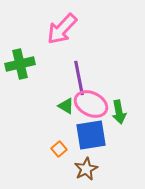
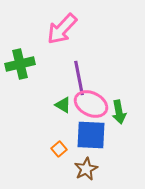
green triangle: moved 3 px left, 1 px up
blue square: rotated 12 degrees clockwise
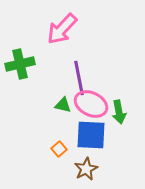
green triangle: rotated 18 degrees counterclockwise
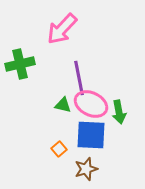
brown star: rotated 10 degrees clockwise
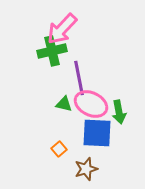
green cross: moved 32 px right, 13 px up
green triangle: moved 1 px right, 1 px up
blue square: moved 6 px right, 2 px up
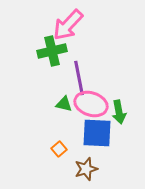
pink arrow: moved 6 px right, 4 px up
pink ellipse: rotated 8 degrees counterclockwise
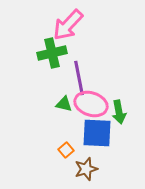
green cross: moved 2 px down
orange square: moved 7 px right, 1 px down
